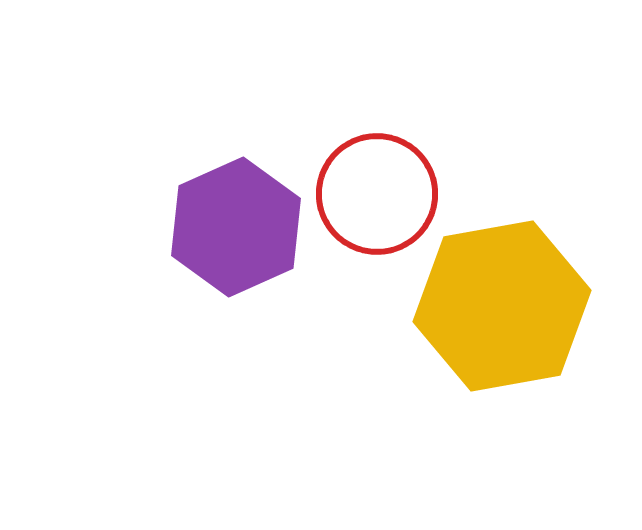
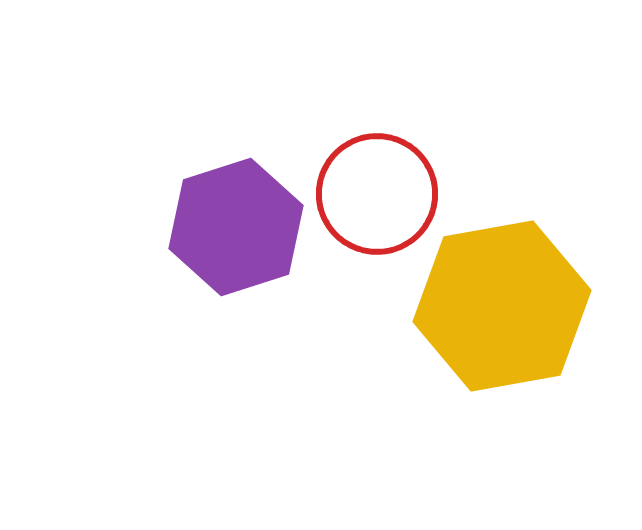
purple hexagon: rotated 6 degrees clockwise
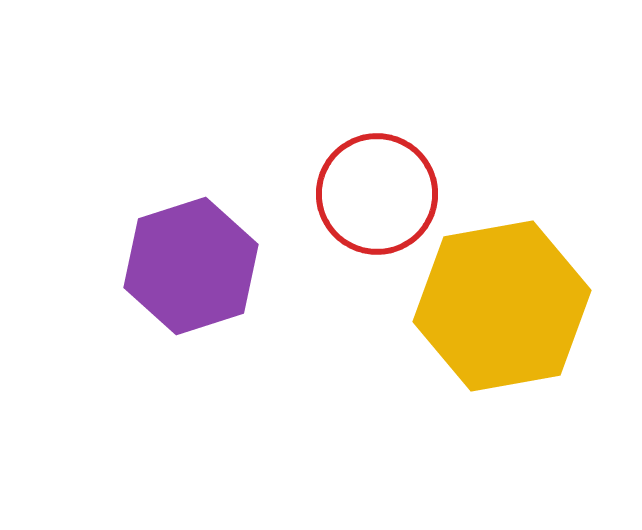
purple hexagon: moved 45 px left, 39 px down
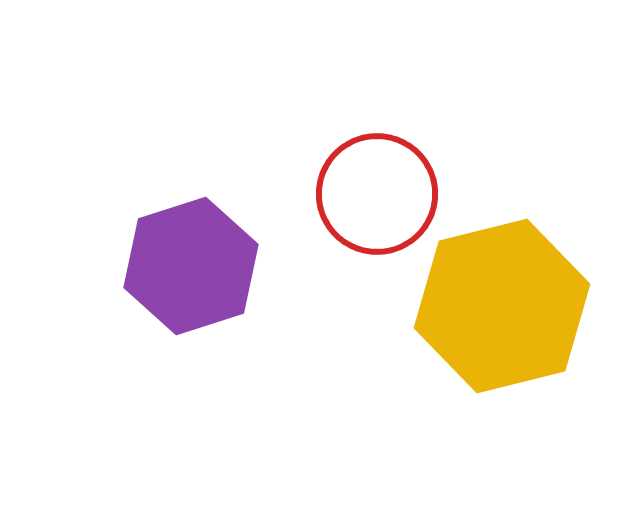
yellow hexagon: rotated 4 degrees counterclockwise
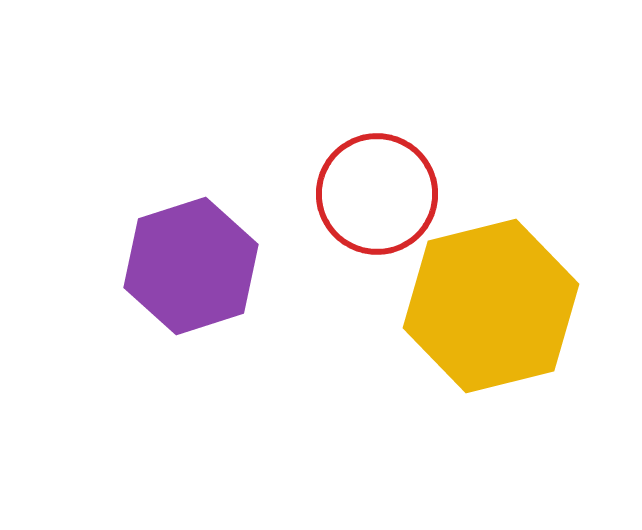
yellow hexagon: moved 11 px left
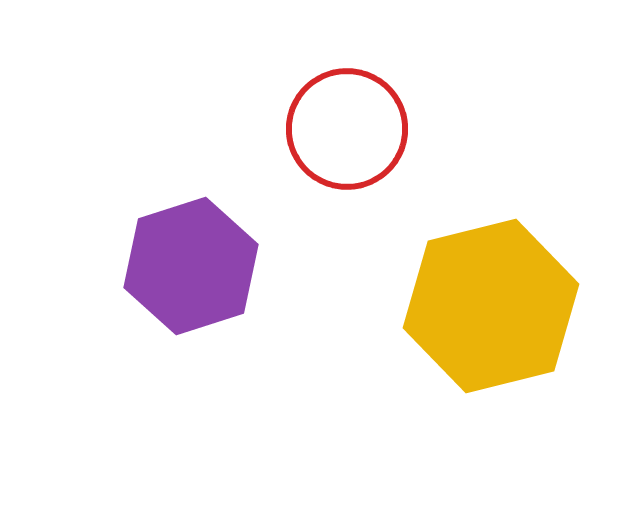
red circle: moved 30 px left, 65 px up
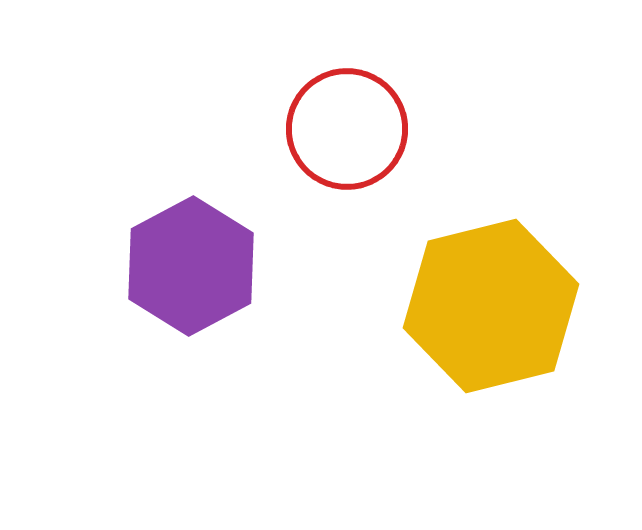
purple hexagon: rotated 10 degrees counterclockwise
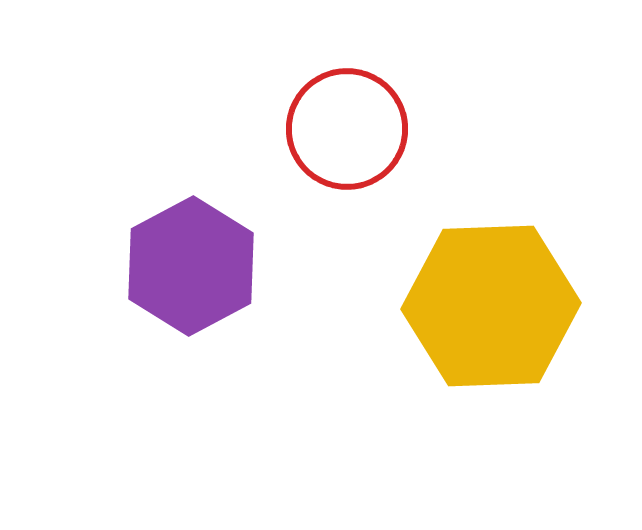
yellow hexagon: rotated 12 degrees clockwise
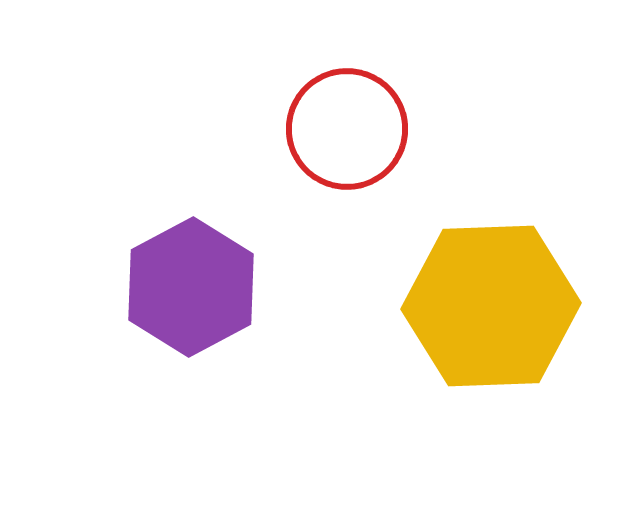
purple hexagon: moved 21 px down
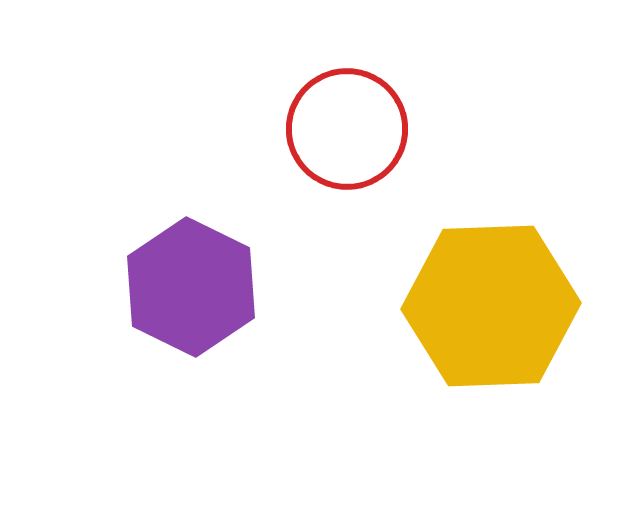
purple hexagon: rotated 6 degrees counterclockwise
